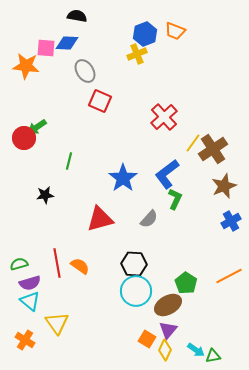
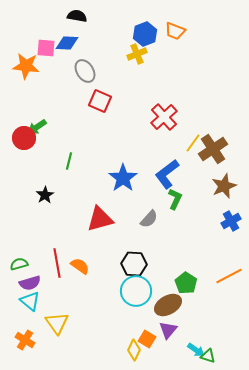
black star: rotated 24 degrees counterclockwise
yellow diamond: moved 31 px left
green triangle: moved 5 px left; rotated 28 degrees clockwise
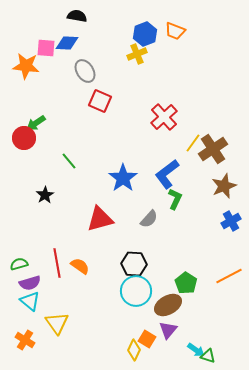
green arrow: moved 1 px left, 4 px up
green line: rotated 54 degrees counterclockwise
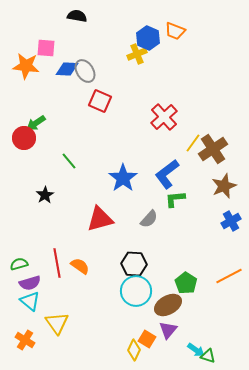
blue hexagon: moved 3 px right, 4 px down; rotated 15 degrees counterclockwise
blue diamond: moved 26 px down
green L-shape: rotated 120 degrees counterclockwise
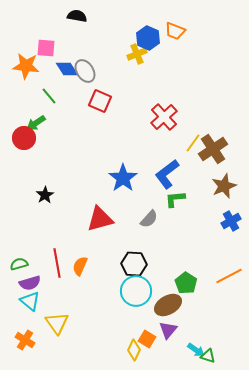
blue diamond: rotated 55 degrees clockwise
green line: moved 20 px left, 65 px up
orange semicircle: rotated 102 degrees counterclockwise
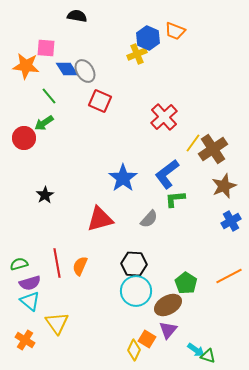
green arrow: moved 8 px right
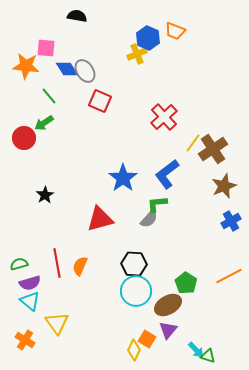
green L-shape: moved 18 px left, 5 px down
cyan arrow: rotated 12 degrees clockwise
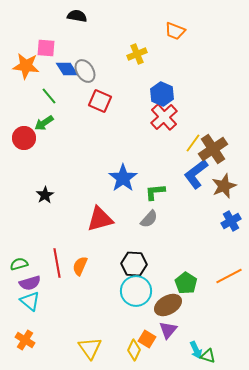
blue hexagon: moved 14 px right, 56 px down
blue L-shape: moved 29 px right
green L-shape: moved 2 px left, 12 px up
yellow triangle: moved 33 px right, 25 px down
cyan arrow: rotated 18 degrees clockwise
